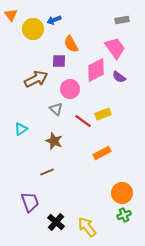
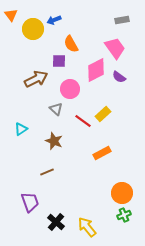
yellow rectangle: rotated 21 degrees counterclockwise
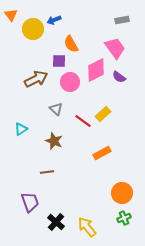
pink circle: moved 7 px up
brown line: rotated 16 degrees clockwise
green cross: moved 3 px down
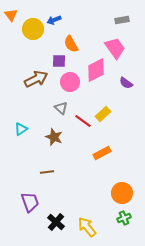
purple semicircle: moved 7 px right, 6 px down
gray triangle: moved 5 px right, 1 px up
brown star: moved 4 px up
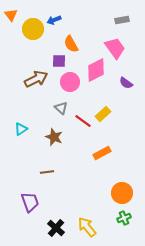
black cross: moved 6 px down
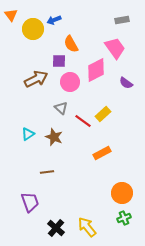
cyan triangle: moved 7 px right, 5 px down
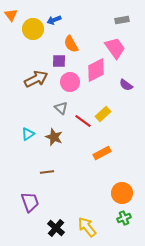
purple semicircle: moved 2 px down
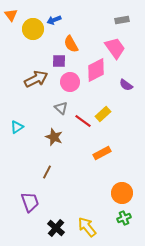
cyan triangle: moved 11 px left, 7 px up
brown line: rotated 56 degrees counterclockwise
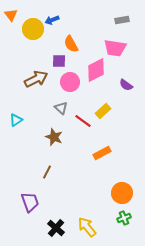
blue arrow: moved 2 px left
pink trapezoid: rotated 135 degrees clockwise
yellow rectangle: moved 3 px up
cyan triangle: moved 1 px left, 7 px up
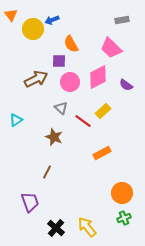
pink trapezoid: moved 4 px left; rotated 35 degrees clockwise
pink diamond: moved 2 px right, 7 px down
